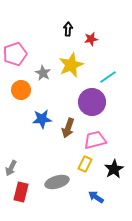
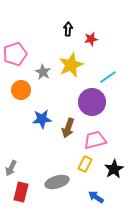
gray star: moved 1 px up
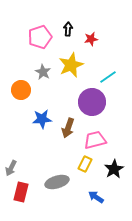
pink pentagon: moved 25 px right, 17 px up
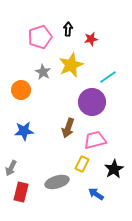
blue star: moved 18 px left, 12 px down
yellow rectangle: moved 3 px left
blue arrow: moved 3 px up
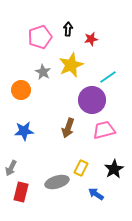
purple circle: moved 2 px up
pink trapezoid: moved 9 px right, 10 px up
yellow rectangle: moved 1 px left, 4 px down
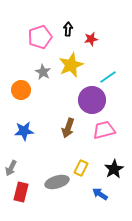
blue arrow: moved 4 px right
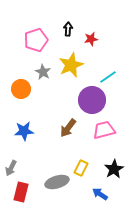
pink pentagon: moved 4 px left, 3 px down
orange circle: moved 1 px up
brown arrow: rotated 18 degrees clockwise
